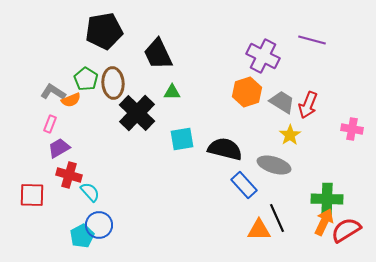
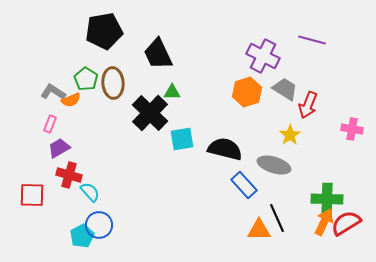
gray trapezoid: moved 3 px right, 13 px up
black cross: moved 13 px right
red semicircle: moved 7 px up
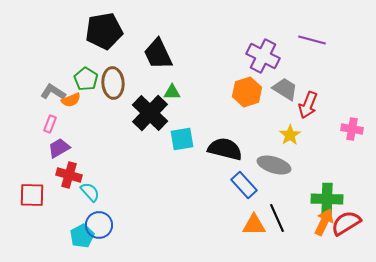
orange triangle: moved 5 px left, 5 px up
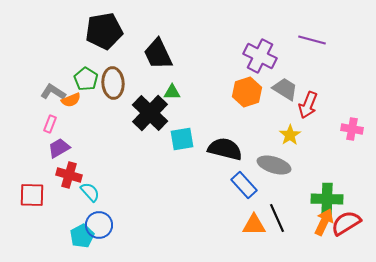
purple cross: moved 3 px left
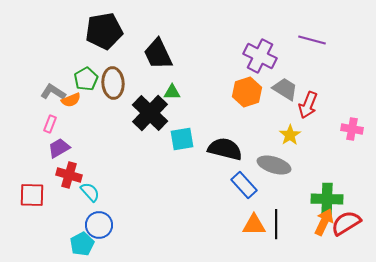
green pentagon: rotated 10 degrees clockwise
black line: moved 1 px left, 6 px down; rotated 24 degrees clockwise
cyan pentagon: moved 8 px down
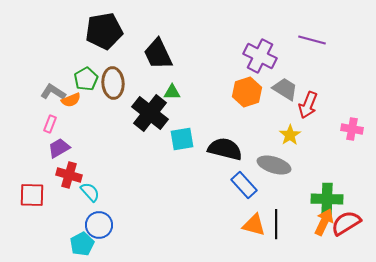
black cross: rotated 6 degrees counterclockwise
orange triangle: rotated 15 degrees clockwise
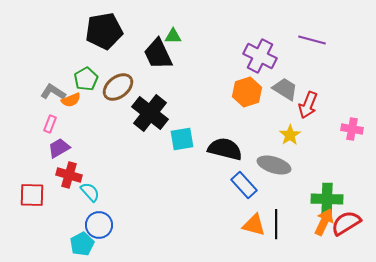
brown ellipse: moved 5 px right, 4 px down; rotated 56 degrees clockwise
green triangle: moved 1 px right, 56 px up
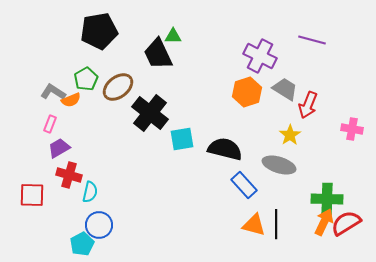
black pentagon: moved 5 px left
gray ellipse: moved 5 px right
cyan semicircle: rotated 55 degrees clockwise
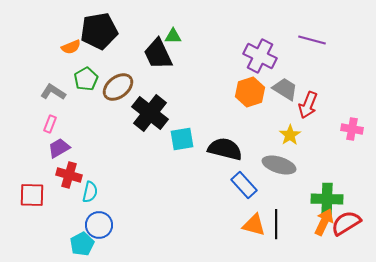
orange hexagon: moved 3 px right
orange semicircle: moved 53 px up
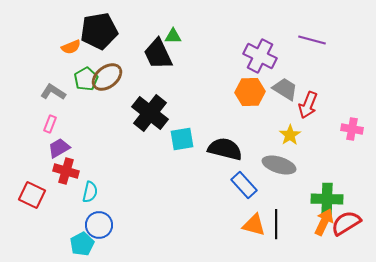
brown ellipse: moved 11 px left, 10 px up
orange hexagon: rotated 16 degrees clockwise
red cross: moved 3 px left, 4 px up
red square: rotated 24 degrees clockwise
